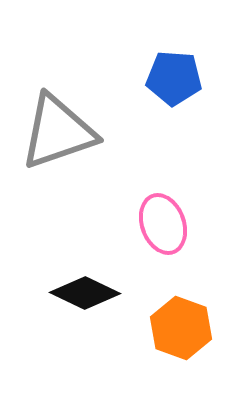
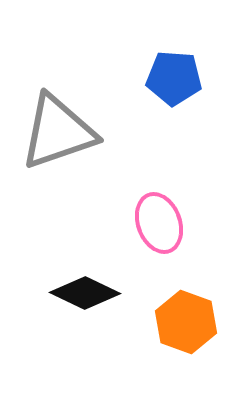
pink ellipse: moved 4 px left, 1 px up
orange hexagon: moved 5 px right, 6 px up
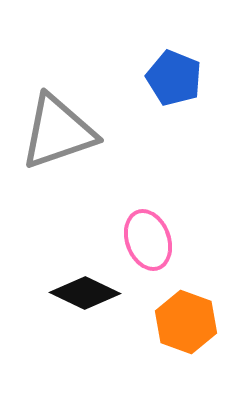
blue pentagon: rotated 18 degrees clockwise
pink ellipse: moved 11 px left, 17 px down
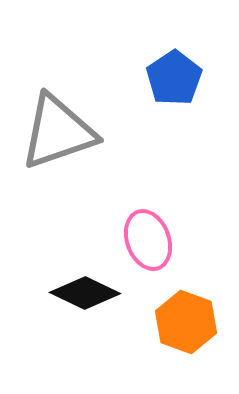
blue pentagon: rotated 16 degrees clockwise
